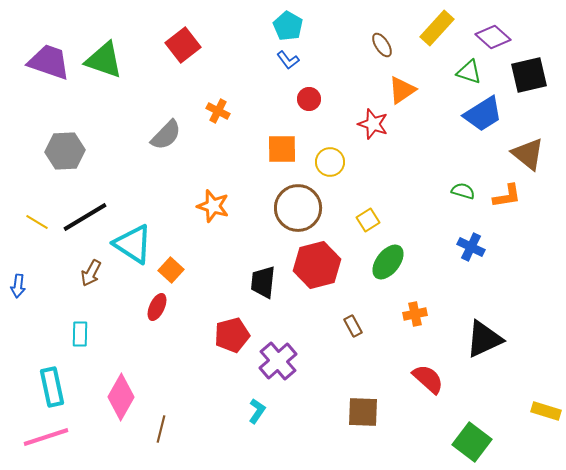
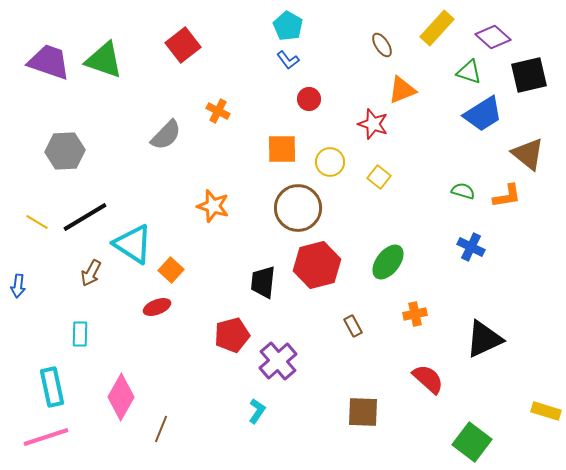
orange triangle at (402, 90): rotated 12 degrees clockwise
yellow square at (368, 220): moved 11 px right, 43 px up; rotated 20 degrees counterclockwise
red ellipse at (157, 307): rotated 44 degrees clockwise
brown line at (161, 429): rotated 8 degrees clockwise
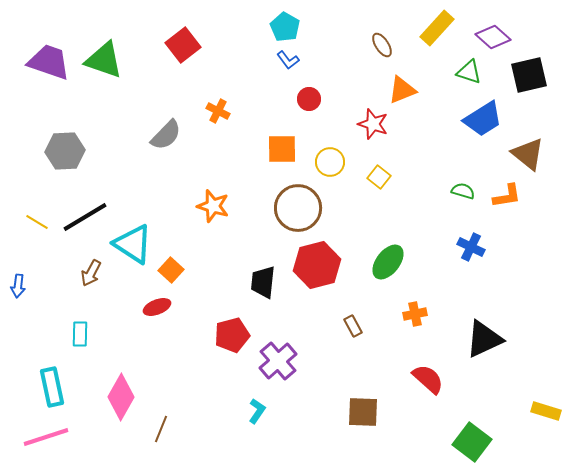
cyan pentagon at (288, 26): moved 3 px left, 1 px down
blue trapezoid at (483, 114): moved 5 px down
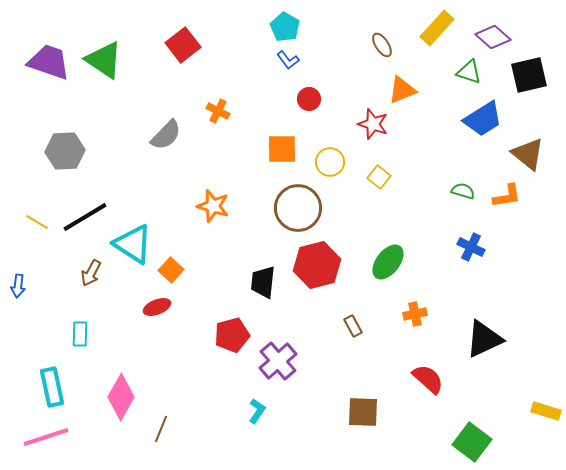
green triangle at (104, 60): rotated 15 degrees clockwise
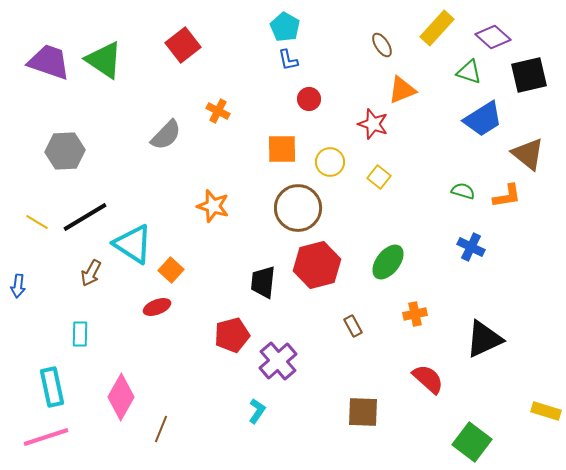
blue L-shape at (288, 60): rotated 25 degrees clockwise
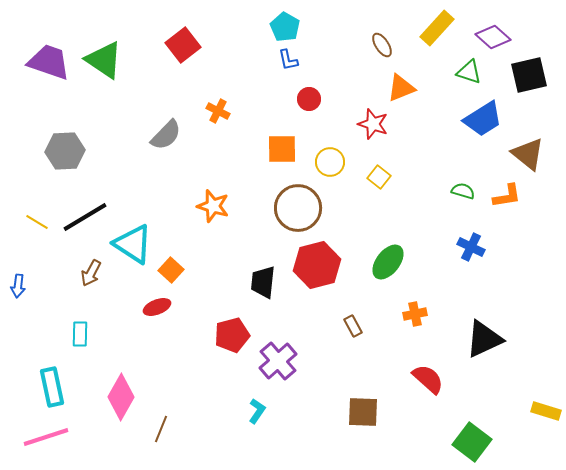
orange triangle at (402, 90): moved 1 px left, 2 px up
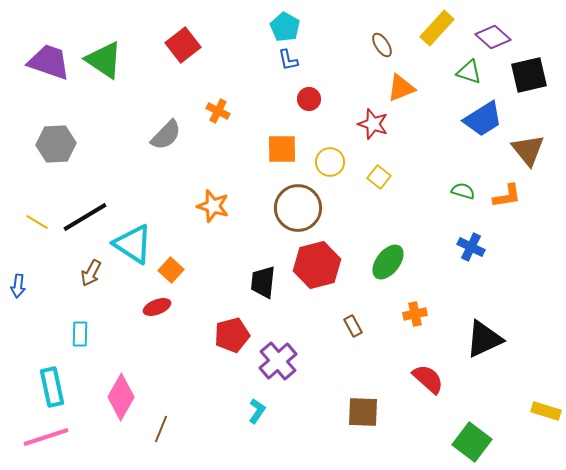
gray hexagon at (65, 151): moved 9 px left, 7 px up
brown triangle at (528, 154): moved 4 px up; rotated 12 degrees clockwise
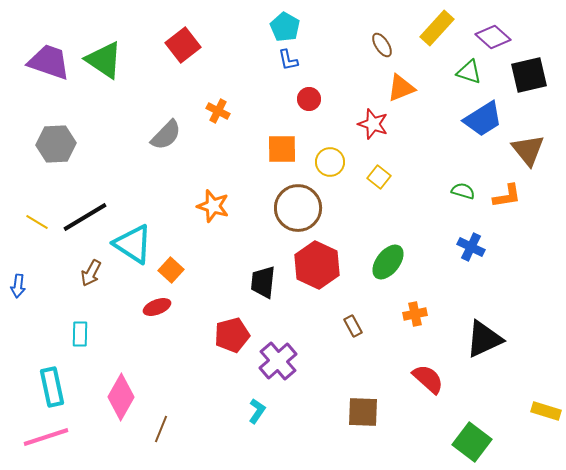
red hexagon at (317, 265): rotated 21 degrees counterclockwise
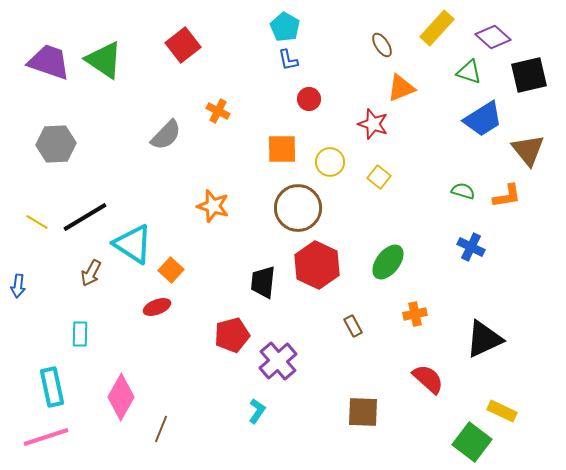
yellow rectangle at (546, 411): moved 44 px left; rotated 8 degrees clockwise
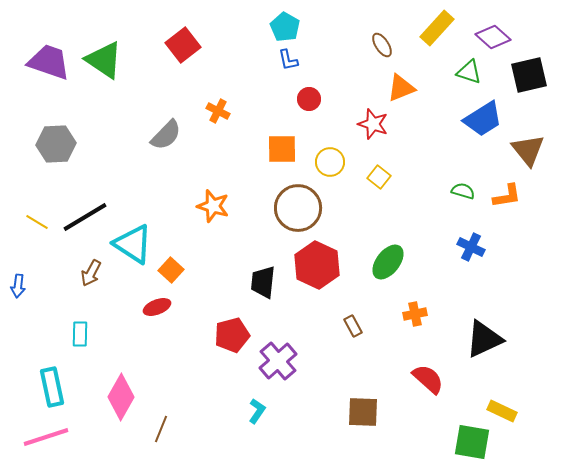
green square at (472, 442): rotated 27 degrees counterclockwise
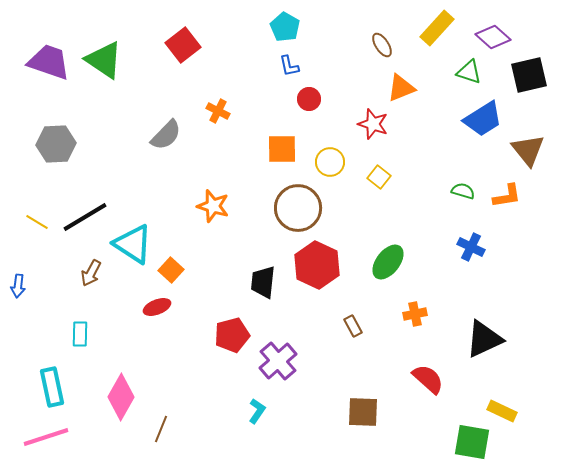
blue L-shape at (288, 60): moved 1 px right, 6 px down
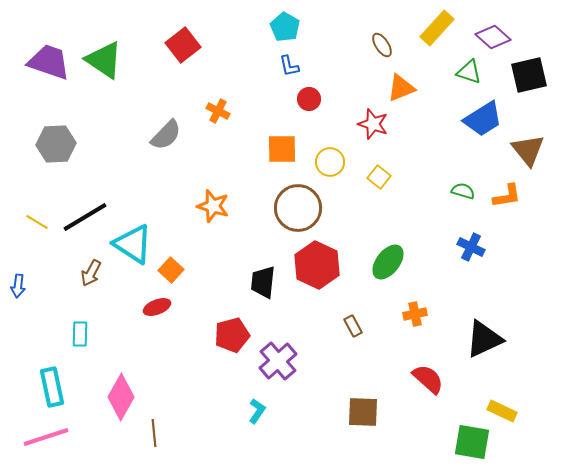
brown line at (161, 429): moved 7 px left, 4 px down; rotated 28 degrees counterclockwise
